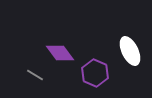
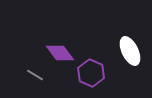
purple hexagon: moved 4 px left
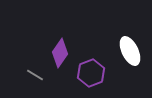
purple diamond: rotated 72 degrees clockwise
purple hexagon: rotated 16 degrees clockwise
